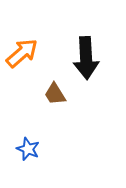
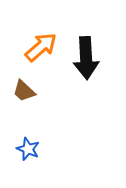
orange arrow: moved 19 px right, 6 px up
brown trapezoid: moved 31 px left, 3 px up; rotated 15 degrees counterclockwise
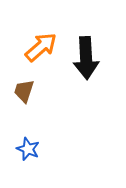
brown trapezoid: rotated 65 degrees clockwise
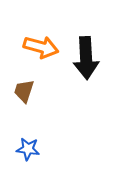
orange arrow: rotated 56 degrees clockwise
blue star: rotated 15 degrees counterclockwise
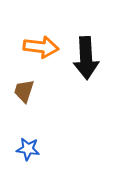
orange arrow: rotated 8 degrees counterclockwise
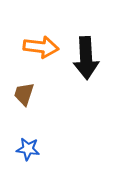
brown trapezoid: moved 3 px down
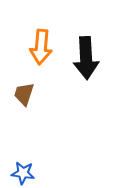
orange arrow: rotated 88 degrees clockwise
blue star: moved 5 px left, 24 px down
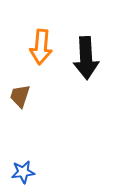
brown trapezoid: moved 4 px left, 2 px down
blue star: moved 1 px up; rotated 15 degrees counterclockwise
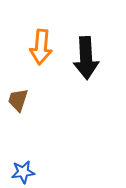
brown trapezoid: moved 2 px left, 4 px down
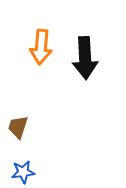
black arrow: moved 1 px left
brown trapezoid: moved 27 px down
